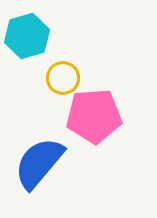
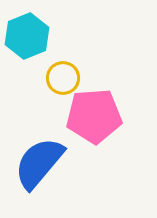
cyan hexagon: rotated 6 degrees counterclockwise
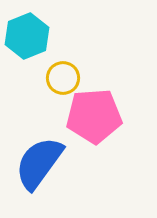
blue semicircle: rotated 4 degrees counterclockwise
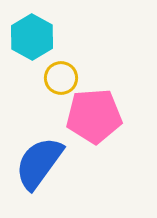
cyan hexagon: moved 5 px right, 1 px down; rotated 9 degrees counterclockwise
yellow circle: moved 2 px left
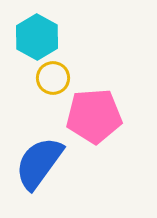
cyan hexagon: moved 5 px right
yellow circle: moved 8 px left
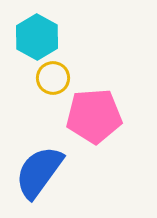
blue semicircle: moved 9 px down
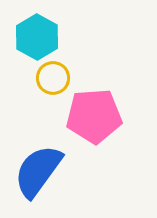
blue semicircle: moved 1 px left, 1 px up
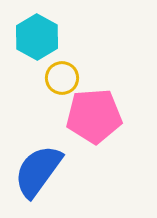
yellow circle: moved 9 px right
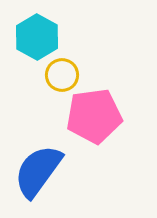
yellow circle: moved 3 px up
pink pentagon: rotated 4 degrees counterclockwise
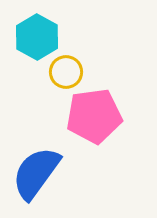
yellow circle: moved 4 px right, 3 px up
blue semicircle: moved 2 px left, 2 px down
